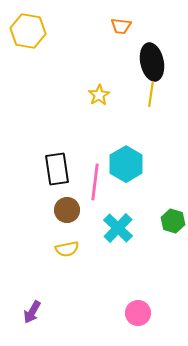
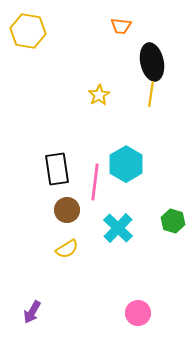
yellow semicircle: rotated 20 degrees counterclockwise
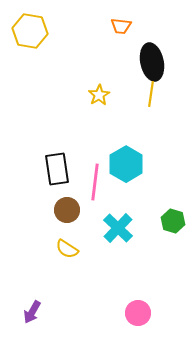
yellow hexagon: moved 2 px right
yellow semicircle: rotated 65 degrees clockwise
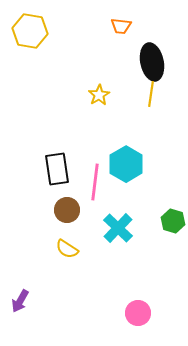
purple arrow: moved 12 px left, 11 px up
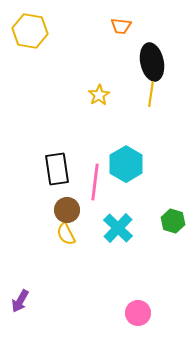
yellow semicircle: moved 1 px left, 15 px up; rotated 30 degrees clockwise
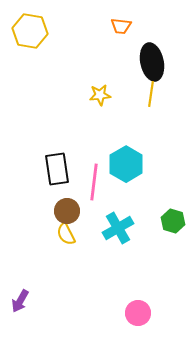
yellow star: moved 1 px right; rotated 25 degrees clockwise
pink line: moved 1 px left
brown circle: moved 1 px down
cyan cross: rotated 16 degrees clockwise
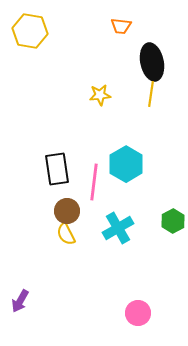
green hexagon: rotated 15 degrees clockwise
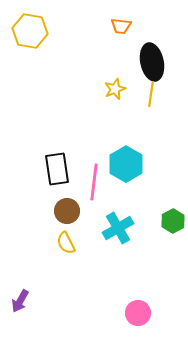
yellow star: moved 15 px right, 6 px up; rotated 15 degrees counterclockwise
yellow semicircle: moved 9 px down
